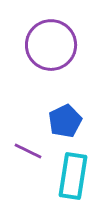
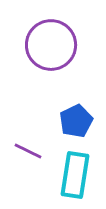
blue pentagon: moved 11 px right
cyan rectangle: moved 2 px right, 1 px up
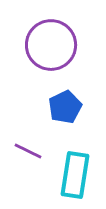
blue pentagon: moved 11 px left, 14 px up
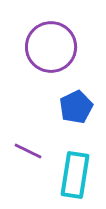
purple circle: moved 2 px down
blue pentagon: moved 11 px right
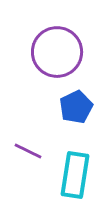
purple circle: moved 6 px right, 5 px down
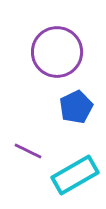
cyan rectangle: rotated 51 degrees clockwise
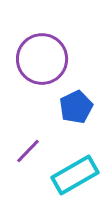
purple circle: moved 15 px left, 7 px down
purple line: rotated 72 degrees counterclockwise
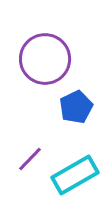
purple circle: moved 3 px right
purple line: moved 2 px right, 8 px down
